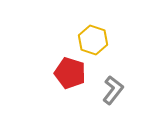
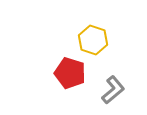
gray L-shape: rotated 12 degrees clockwise
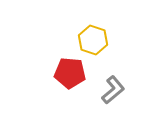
red pentagon: rotated 12 degrees counterclockwise
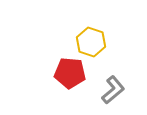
yellow hexagon: moved 2 px left, 2 px down
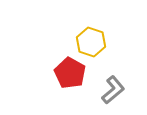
red pentagon: rotated 24 degrees clockwise
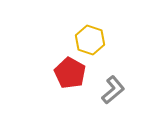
yellow hexagon: moved 1 px left, 2 px up
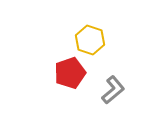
red pentagon: rotated 24 degrees clockwise
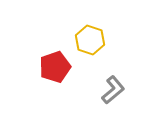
red pentagon: moved 15 px left, 6 px up
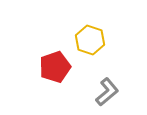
gray L-shape: moved 6 px left, 2 px down
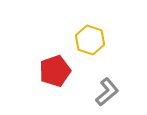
red pentagon: moved 4 px down
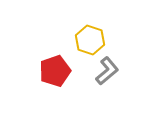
gray L-shape: moved 21 px up
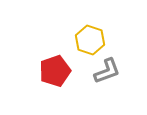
gray L-shape: rotated 20 degrees clockwise
